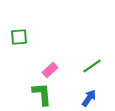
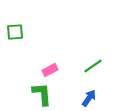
green square: moved 4 px left, 5 px up
green line: moved 1 px right
pink rectangle: rotated 14 degrees clockwise
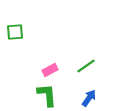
green line: moved 7 px left
green L-shape: moved 5 px right, 1 px down
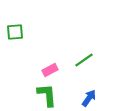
green line: moved 2 px left, 6 px up
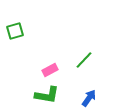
green square: moved 1 px up; rotated 12 degrees counterclockwise
green line: rotated 12 degrees counterclockwise
green L-shape: rotated 105 degrees clockwise
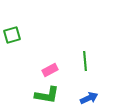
green square: moved 3 px left, 4 px down
green line: moved 1 px right, 1 px down; rotated 48 degrees counterclockwise
blue arrow: rotated 30 degrees clockwise
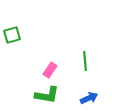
pink rectangle: rotated 28 degrees counterclockwise
